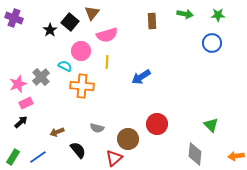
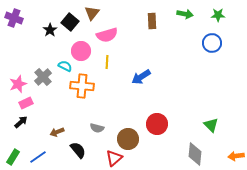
gray cross: moved 2 px right
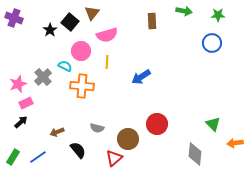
green arrow: moved 1 px left, 3 px up
green triangle: moved 2 px right, 1 px up
orange arrow: moved 1 px left, 13 px up
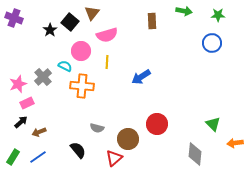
pink rectangle: moved 1 px right
brown arrow: moved 18 px left
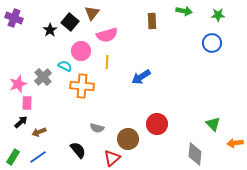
pink rectangle: rotated 64 degrees counterclockwise
red triangle: moved 2 px left
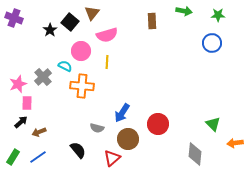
blue arrow: moved 19 px left, 36 px down; rotated 24 degrees counterclockwise
red circle: moved 1 px right
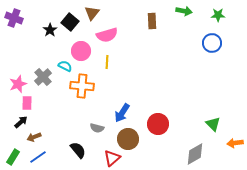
brown arrow: moved 5 px left, 5 px down
gray diamond: rotated 55 degrees clockwise
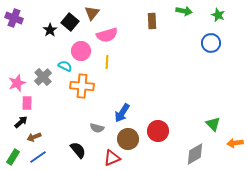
green star: rotated 24 degrees clockwise
blue circle: moved 1 px left
pink star: moved 1 px left, 1 px up
red circle: moved 7 px down
red triangle: rotated 18 degrees clockwise
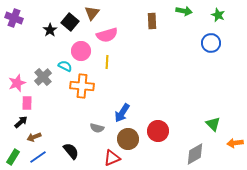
black semicircle: moved 7 px left, 1 px down
